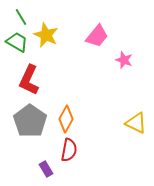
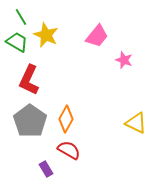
red semicircle: rotated 70 degrees counterclockwise
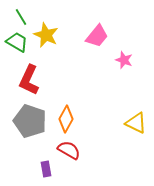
gray pentagon: rotated 16 degrees counterclockwise
purple rectangle: rotated 21 degrees clockwise
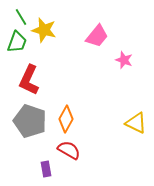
yellow star: moved 2 px left, 5 px up; rotated 10 degrees counterclockwise
green trapezoid: rotated 80 degrees clockwise
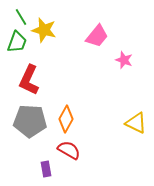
gray pentagon: rotated 16 degrees counterclockwise
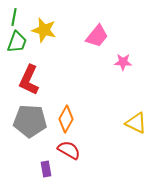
green line: moved 7 px left; rotated 42 degrees clockwise
pink star: moved 1 px left, 2 px down; rotated 18 degrees counterclockwise
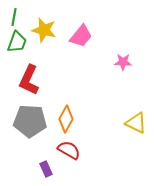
pink trapezoid: moved 16 px left
purple rectangle: rotated 14 degrees counterclockwise
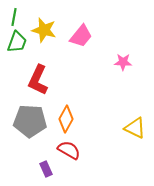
red L-shape: moved 9 px right
yellow triangle: moved 1 px left, 5 px down
